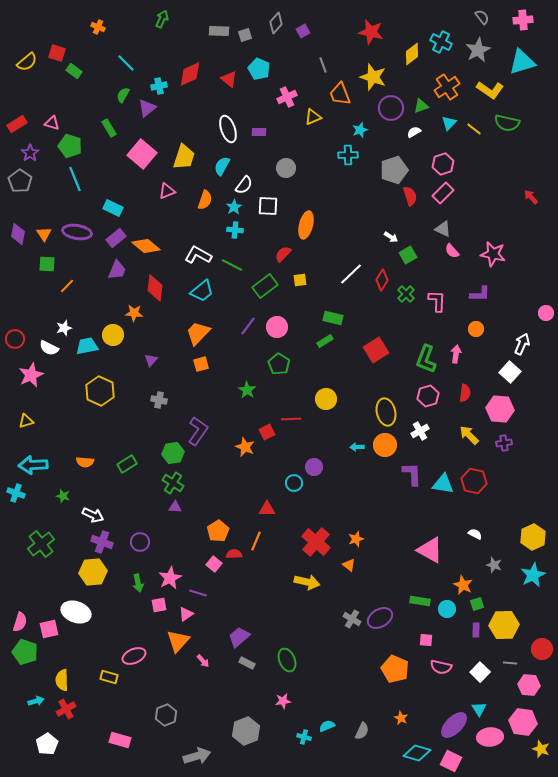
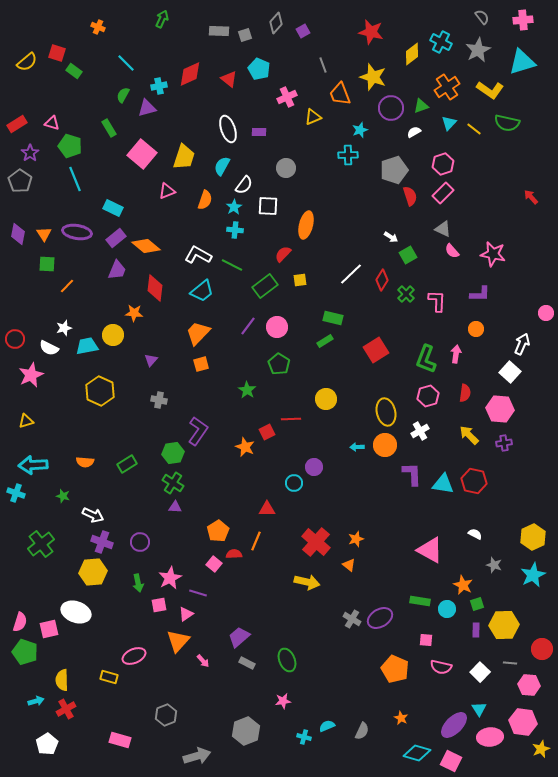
purple triangle at (147, 108): rotated 24 degrees clockwise
yellow star at (541, 749): rotated 30 degrees clockwise
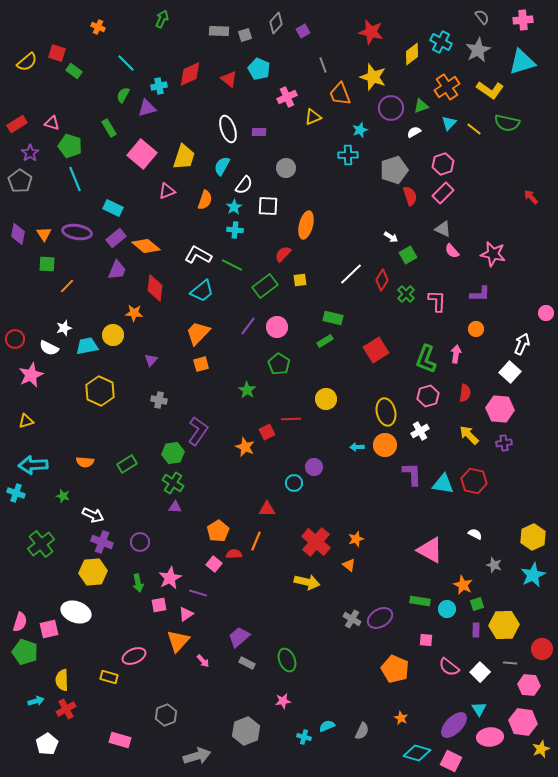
pink semicircle at (441, 667): moved 8 px right; rotated 25 degrees clockwise
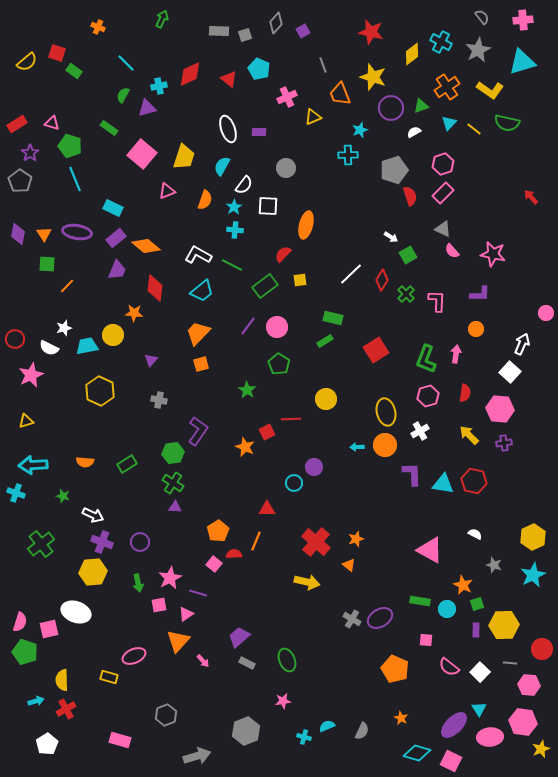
green rectangle at (109, 128): rotated 24 degrees counterclockwise
